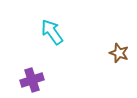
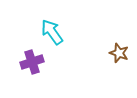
purple cross: moved 18 px up
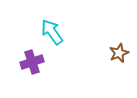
brown star: rotated 30 degrees clockwise
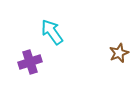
purple cross: moved 2 px left
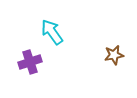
brown star: moved 5 px left, 2 px down; rotated 12 degrees clockwise
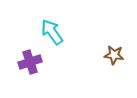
brown star: rotated 18 degrees clockwise
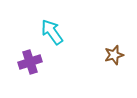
brown star: rotated 24 degrees counterclockwise
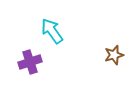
cyan arrow: moved 1 px up
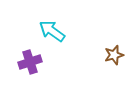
cyan arrow: rotated 20 degrees counterclockwise
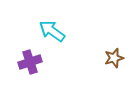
brown star: moved 3 px down
